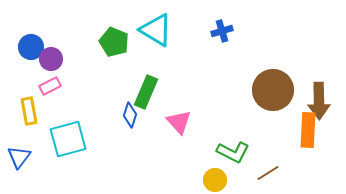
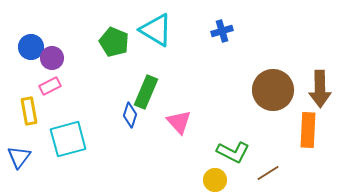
purple circle: moved 1 px right, 1 px up
brown arrow: moved 1 px right, 12 px up
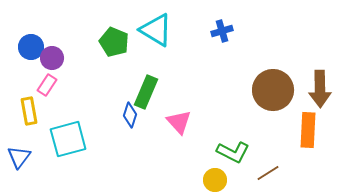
pink rectangle: moved 3 px left, 1 px up; rotated 30 degrees counterclockwise
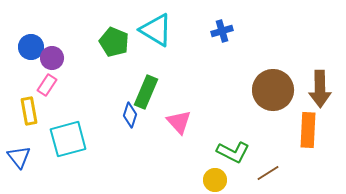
blue triangle: rotated 15 degrees counterclockwise
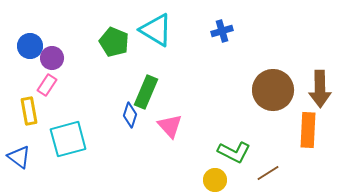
blue circle: moved 1 px left, 1 px up
pink triangle: moved 9 px left, 4 px down
green L-shape: moved 1 px right
blue triangle: rotated 15 degrees counterclockwise
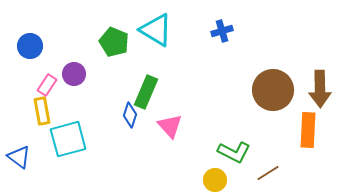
purple circle: moved 22 px right, 16 px down
yellow rectangle: moved 13 px right
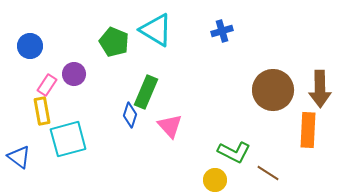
brown line: rotated 65 degrees clockwise
